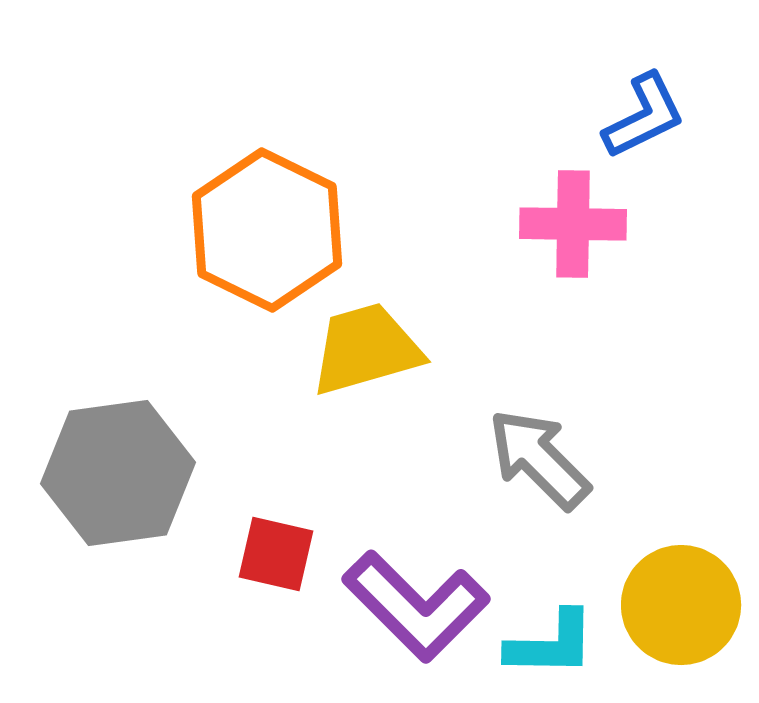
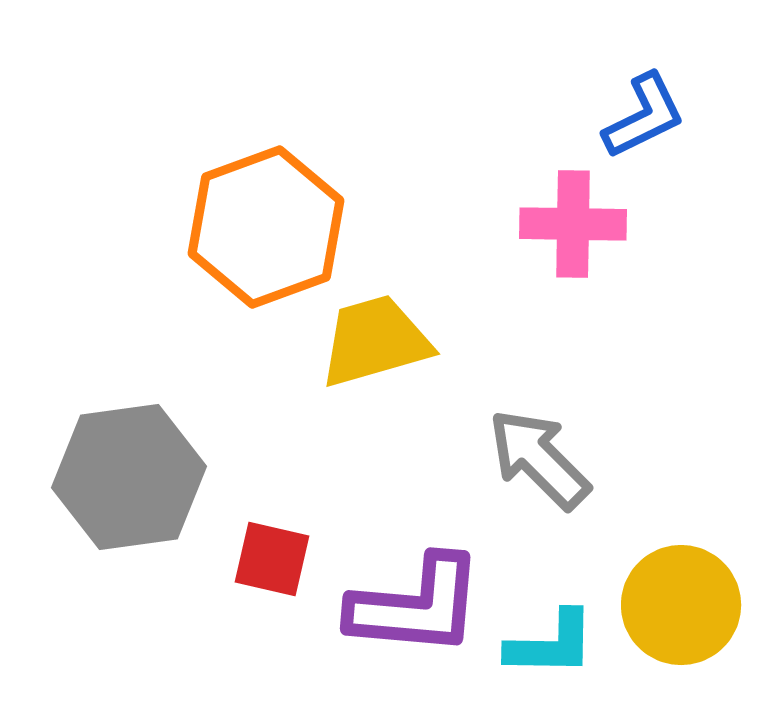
orange hexagon: moved 1 px left, 3 px up; rotated 14 degrees clockwise
yellow trapezoid: moved 9 px right, 8 px up
gray hexagon: moved 11 px right, 4 px down
red square: moved 4 px left, 5 px down
purple L-shape: rotated 40 degrees counterclockwise
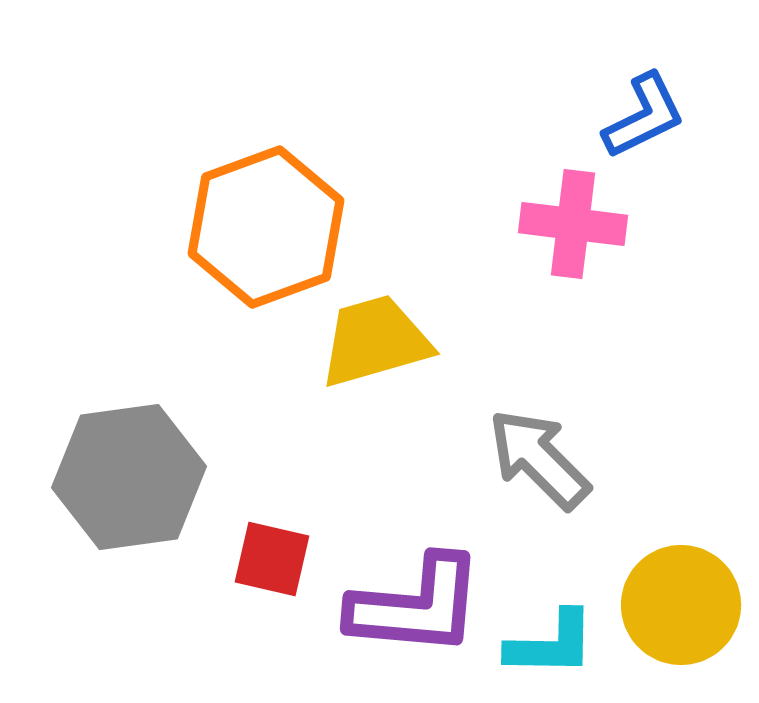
pink cross: rotated 6 degrees clockwise
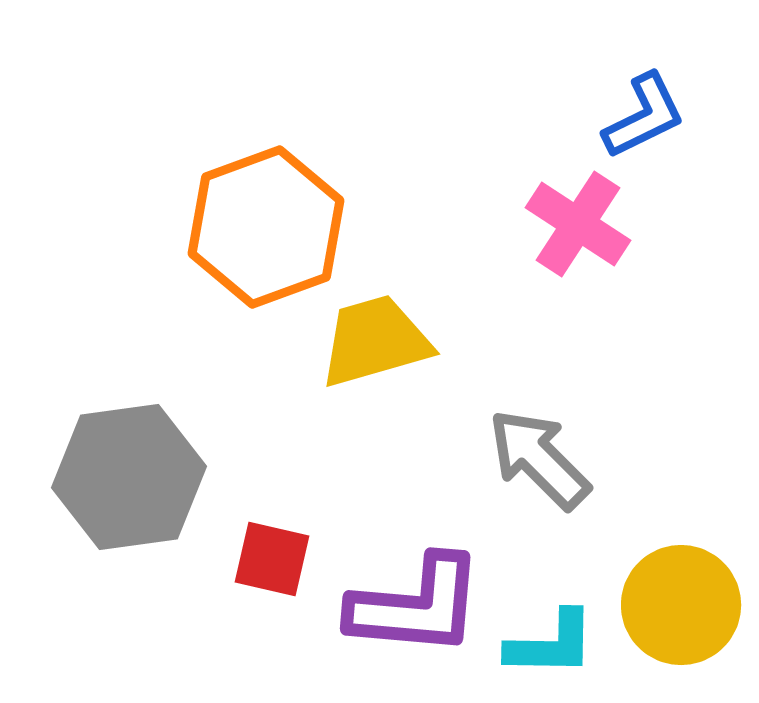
pink cross: moved 5 px right; rotated 26 degrees clockwise
